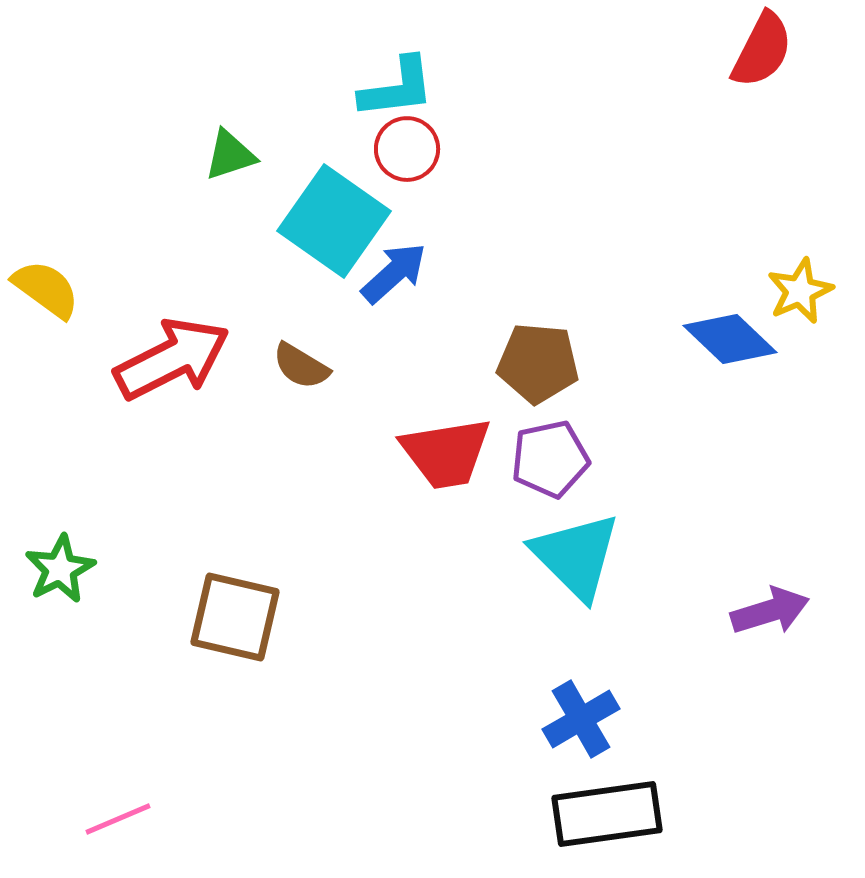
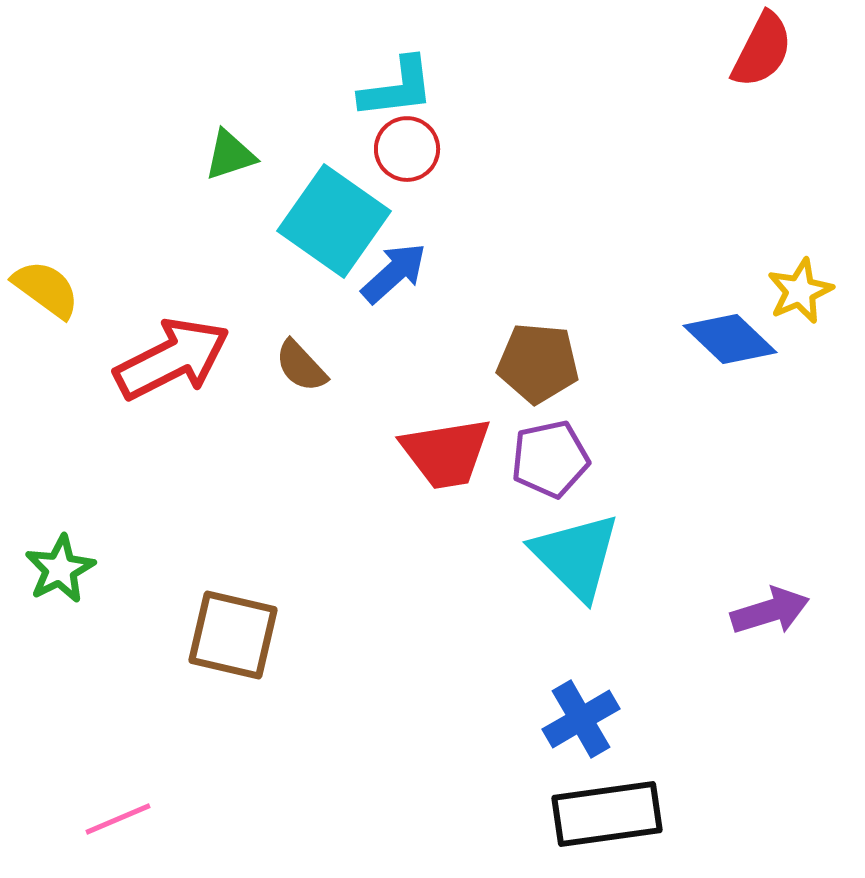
brown semicircle: rotated 16 degrees clockwise
brown square: moved 2 px left, 18 px down
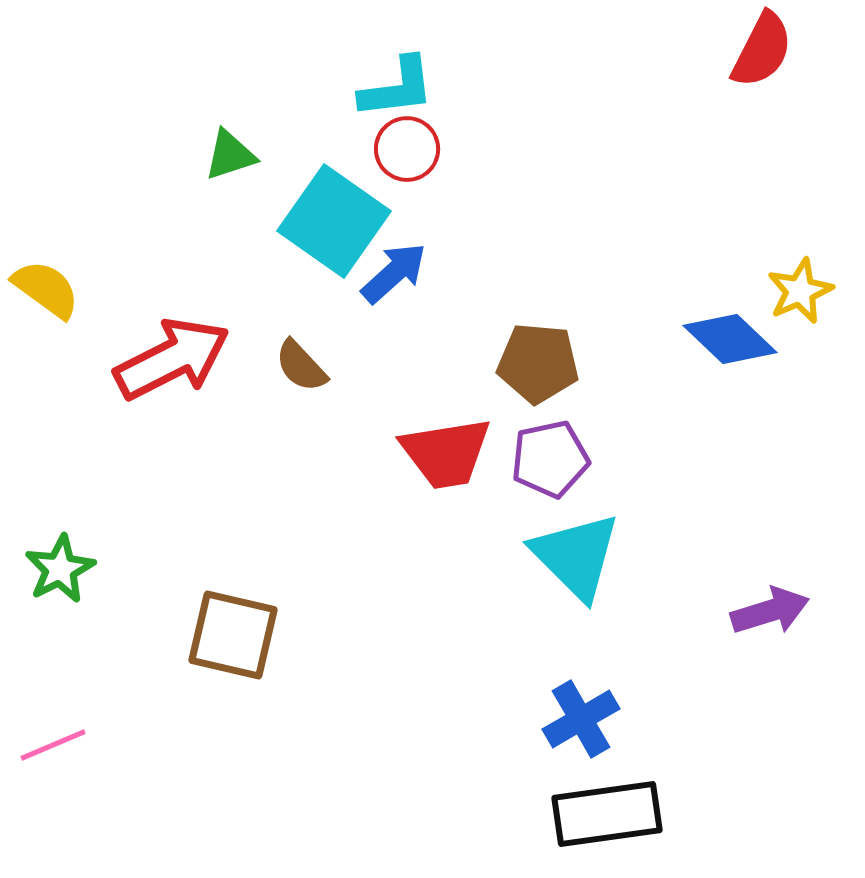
pink line: moved 65 px left, 74 px up
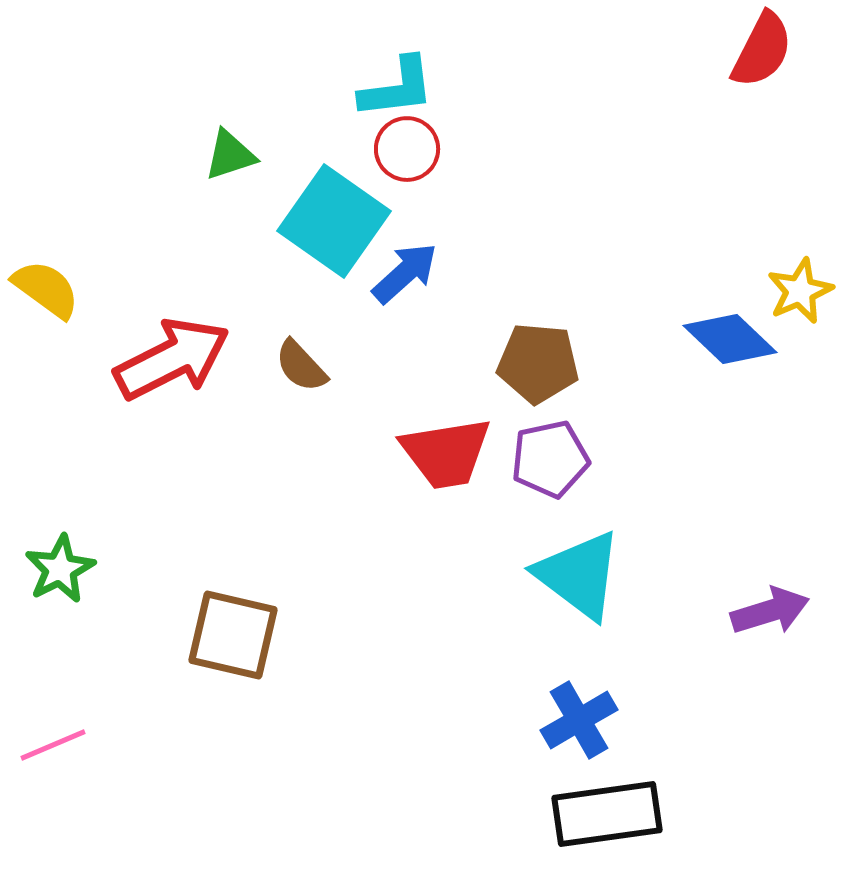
blue arrow: moved 11 px right
cyan triangle: moved 3 px right, 19 px down; rotated 8 degrees counterclockwise
blue cross: moved 2 px left, 1 px down
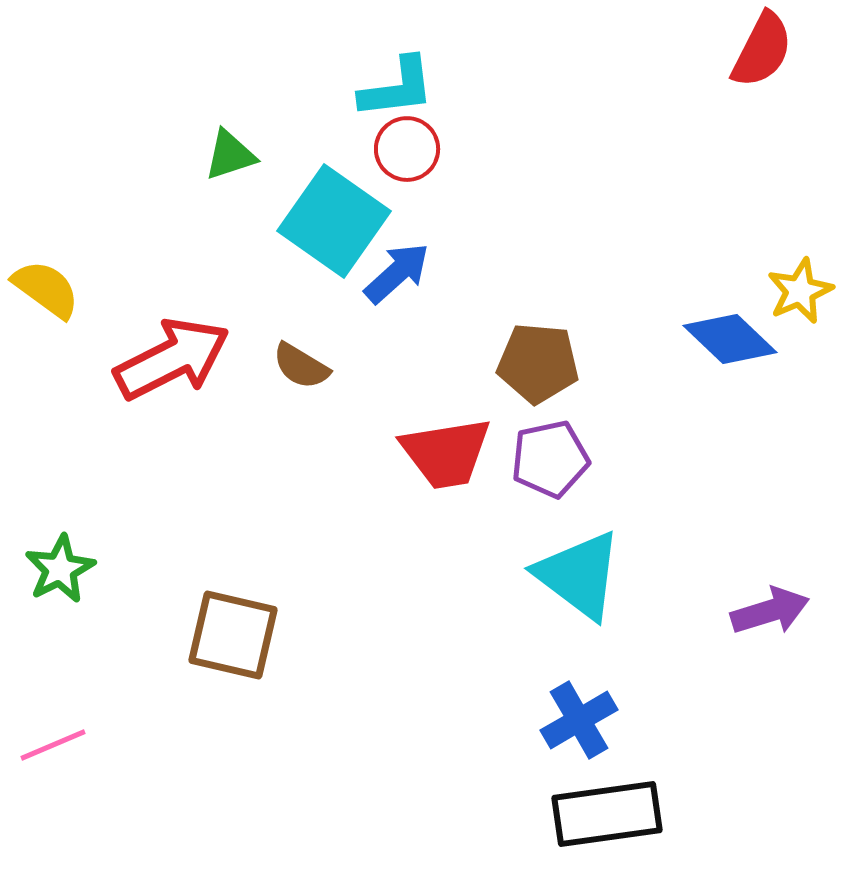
blue arrow: moved 8 px left
brown semicircle: rotated 16 degrees counterclockwise
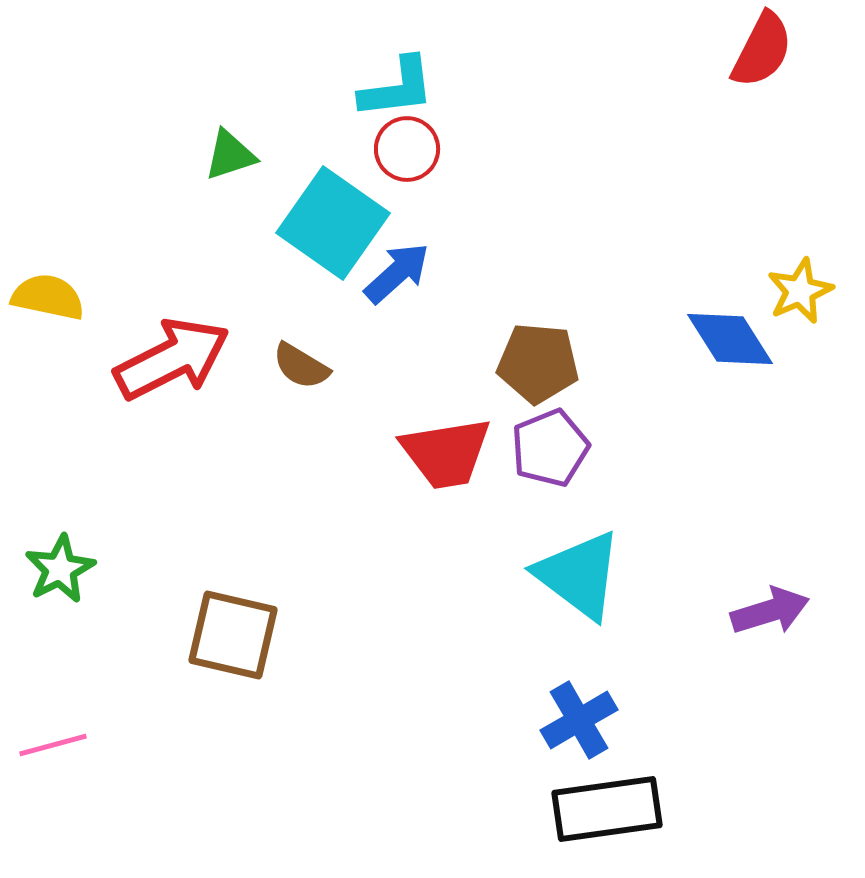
cyan square: moved 1 px left, 2 px down
yellow semicircle: moved 2 px right, 8 px down; rotated 24 degrees counterclockwise
blue diamond: rotated 14 degrees clockwise
purple pentagon: moved 11 px up; rotated 10 degrees counterclockwise
pink line: rotated 8 degrees clockwise
black rectangle: moved 5 px up
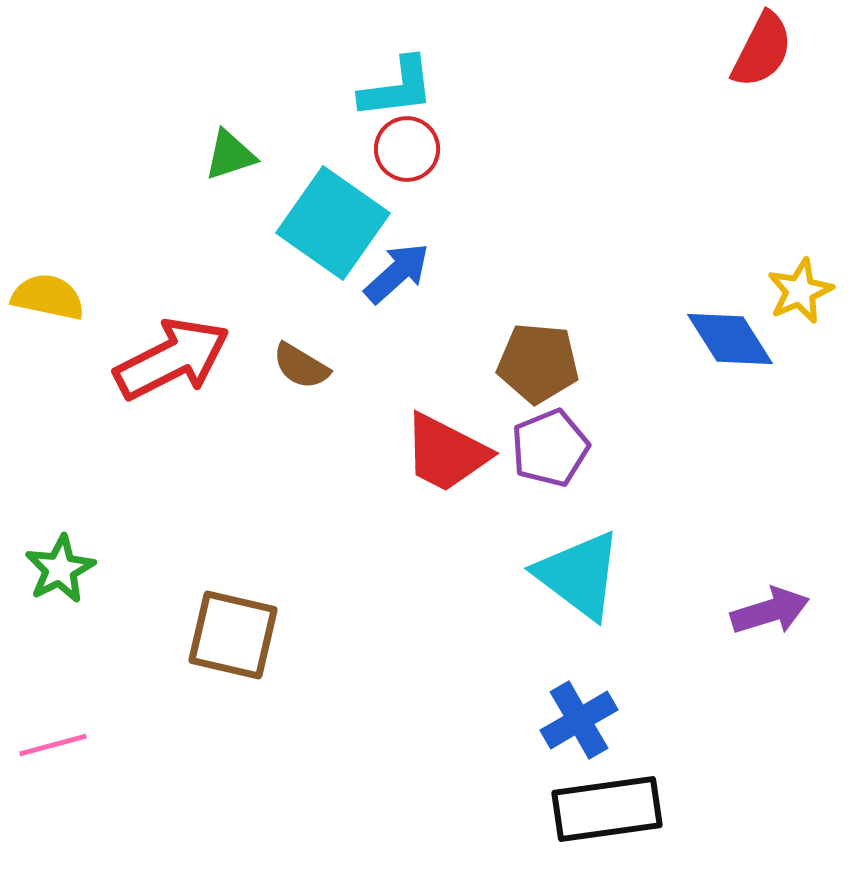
red trapezoid: rotated 36 degrees clockwise
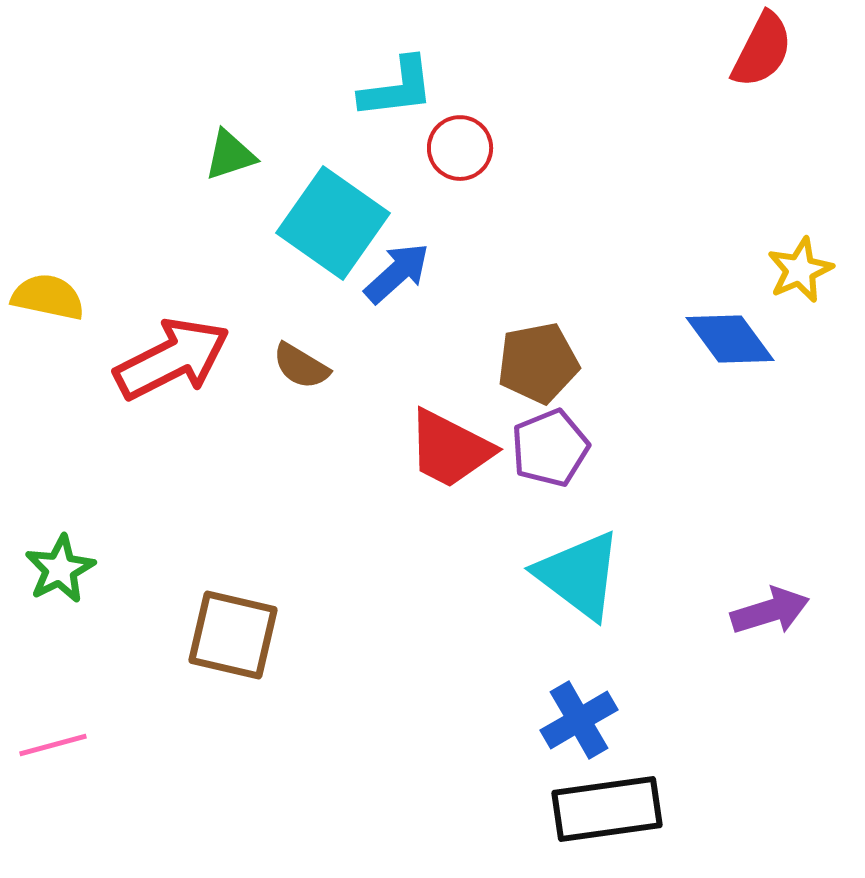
red circle: moved 53 px right, 1 px up
yellow star: moved 21 px up
blue diamond: rotated 4 degrees counterclockwise
brown pentagon: rotated 16 degrees counterclockwise
red trapezoid: moved 4 px right, 4 px up
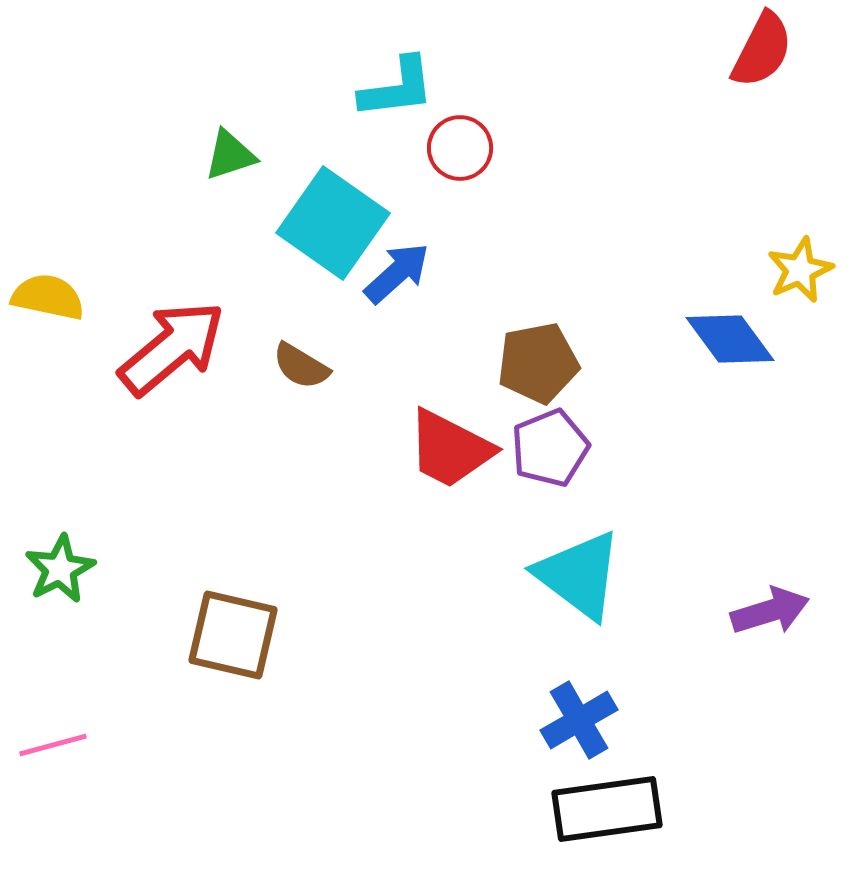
red arrow: moved 11 px up; rotated 13 degrees counterclockwise
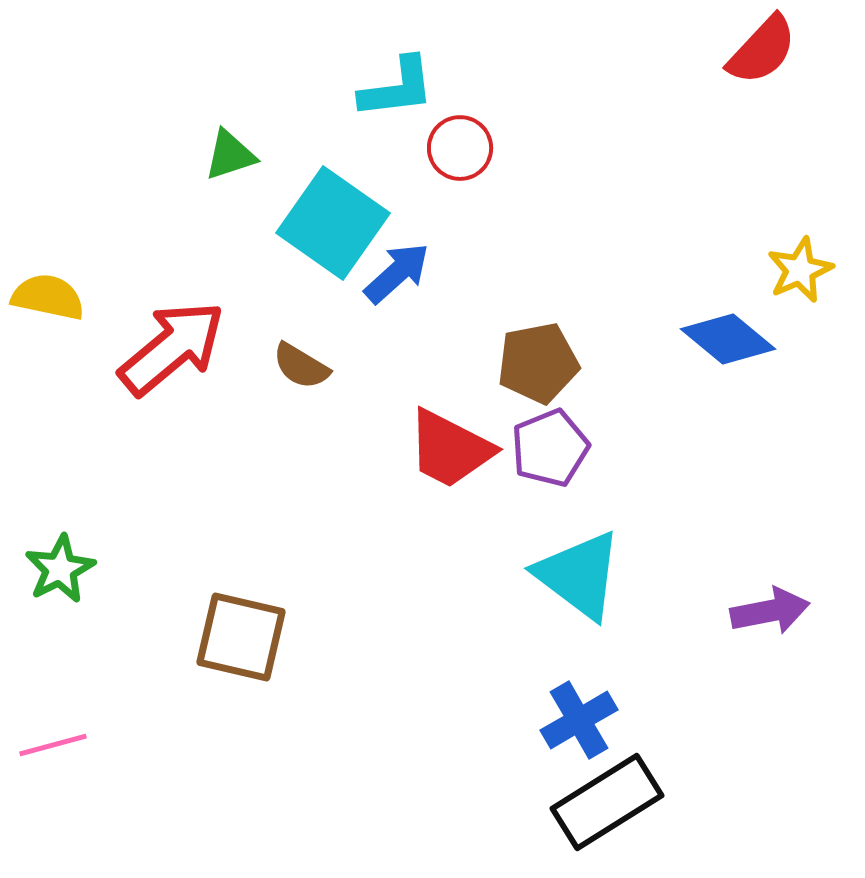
red semicircle: rotated 16 degrees clockwise
blue diamond: moved 2 px left; rotated 14 degrees counterclockwise
purple arrow: rotated 6 degrees clockwise
brown square: moved 8 px right, 2 px down
black rectangle: moved 7 px up; rotated 24 degrees counterclockwise
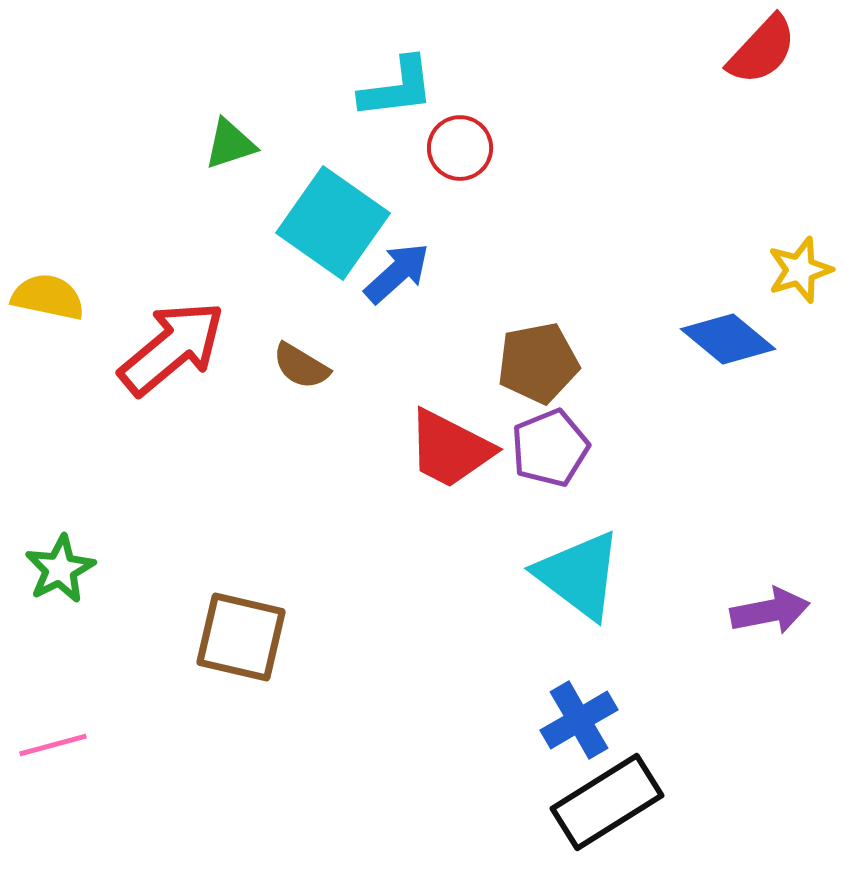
green triangle: moved 11 px up
yellow star: rotated 6 degrees clockwise
